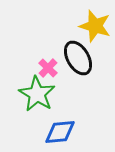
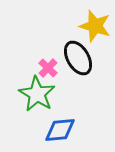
blue diamond: moved 2 px up
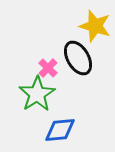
green star: rotated 9 degrees clockwise
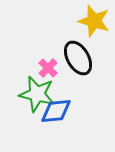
yellow star: moved 1 px left, 5 px up
green star: rotated 27 degrees counterclockwise
blue diamond: moved 4 px left, 19 px up
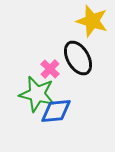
yellow star: moved 2 px left
pink cross: moved 2 px right, 1 px down
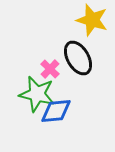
yellow star: moved 1 px up
